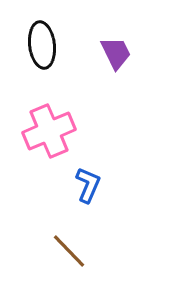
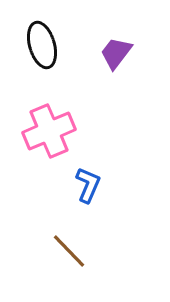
black ellipse: rotated 9 degrees counterclockwise
purple trapezoid: rotated 117 degrees counterclockwise
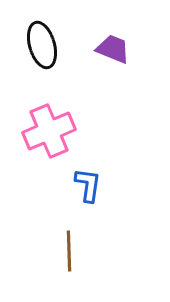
purple trapezoid: moved 3 px left, 4 px up; rotated 75 degrees clockwise
blue L-shape: rotated 15 degrees counterclockwise
brown line: rotated 42 degrees clockwise
